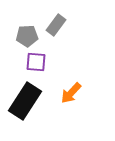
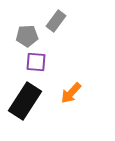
gray rectangle: moved 4 px up
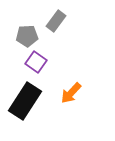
purple square: rotated 30 degrees clockwise
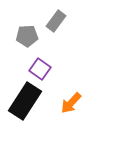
purple square: moved 4 px right, 7 px down
orange arrow: moved 10 px down
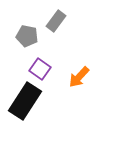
gray pentagon: rotated 15 degrees clockwise
orange arrow: moved 8 px right, 26 px up
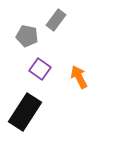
gray rectangle: moved 1 px up
orange arrow: rotated 110 degrees clockwise
black rectangle: moved 11 px down
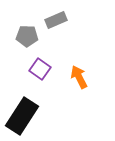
gray rectangle: rotated 30 degrees clockwise
gray pentagon: rotated 10 degrees counterclockwise
black rectangle: moved 3 px left, 4 px down
